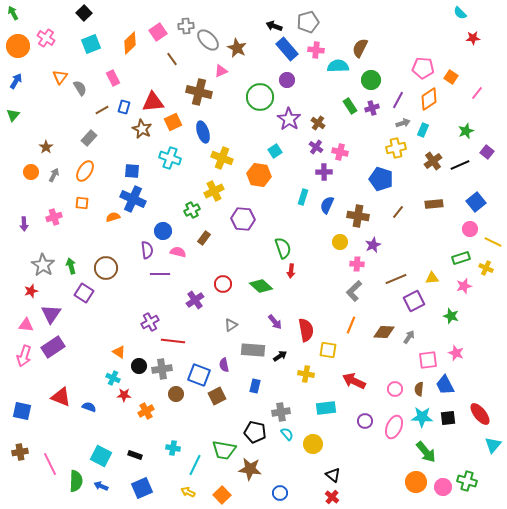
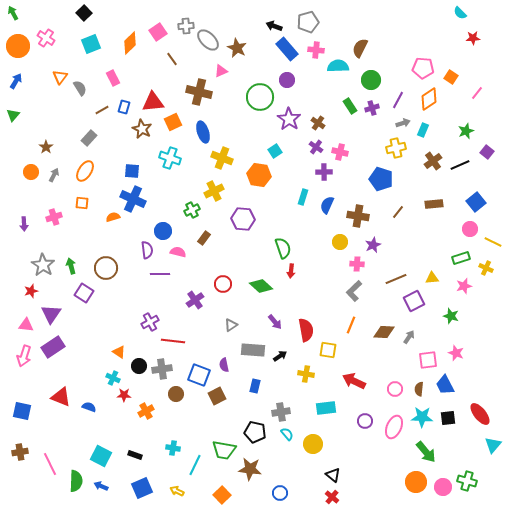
yellow arrow at (188, 492): moved 11 px left, 1 px up
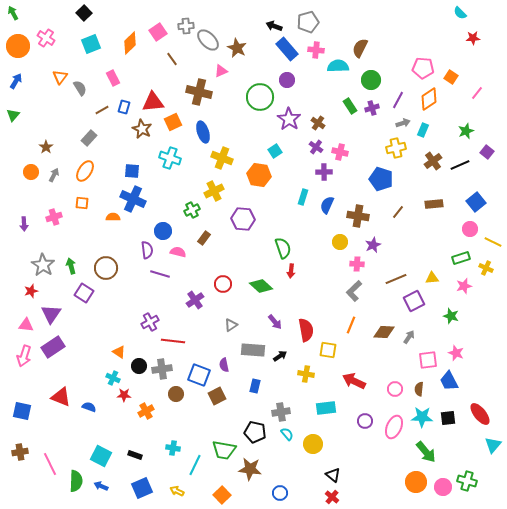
orange semicircle at (113, 217): rotated 16 degrees clockwise
purple line at (160, 274): rotated 18 degrees clockwise
blue trapezoid at (445, 385): moved 4 px right, 4 px up
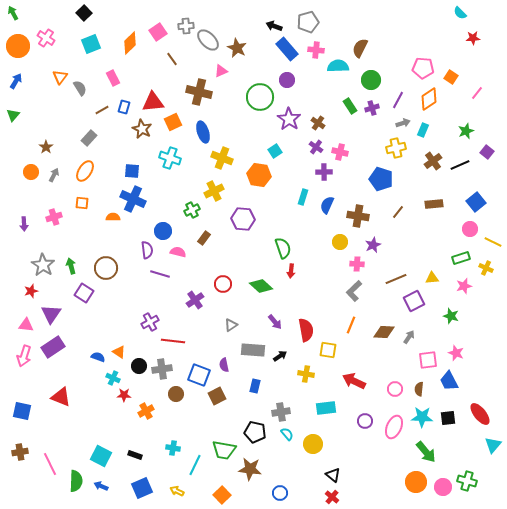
blue semicircle at (89, 407): moved 9 px right, 50 px up
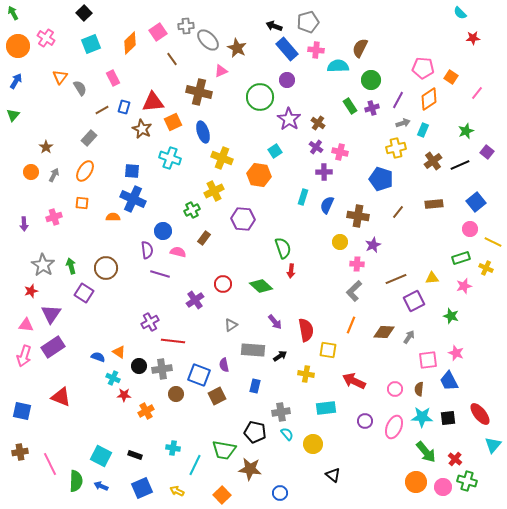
red cross at (332, 497): moved 123 px right, 38 px up
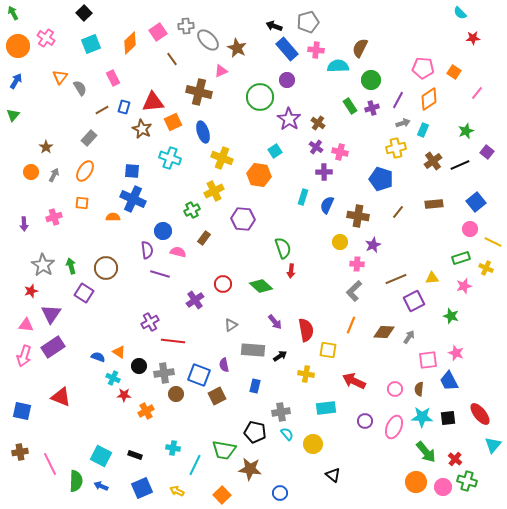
orange square at (451, 77): moved 3 px right, 5 px up
gray cross at (162, 369): moved 2 px right, 4 px down
